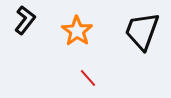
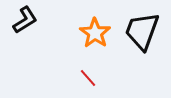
black L-shape: rotated 20 degrees clockwise
orange star: moved 18 px right, 2 px down
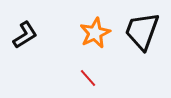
black L-shape: moved 15 px down
orange star: rotated 12 degrees clockwise
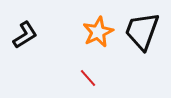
orange star: moved 3 px right, 1 px up
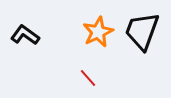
black L-shape: rotated 112 degrees counterclockwise
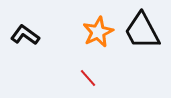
black trapezoid: rotated 48 degrees counterclockwise
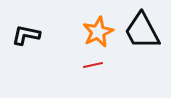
black L-shape: moved 1 px right; rotated 24 degrees counterclockwise
red line: moved 5 px right, 13 px up; rotated 60 degrees counterclockwise
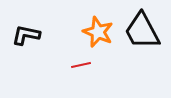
orange star: rotated 24 degrees counterclockwise
red line: moved 12 px left
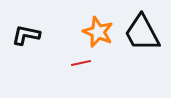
black trapezoid: moved 2 px down
red line: moved 2 px up
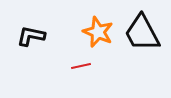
black L-shape: moved 5 px right, 1 px down
red line: moved 3 px down
